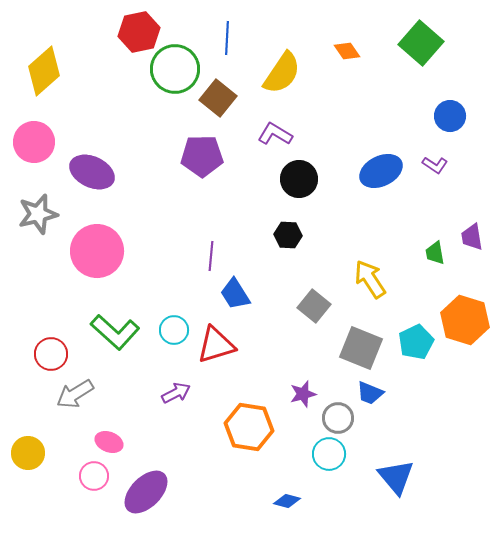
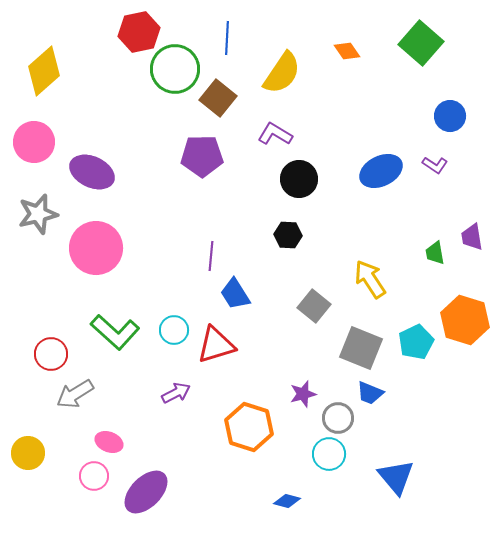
pink circle at (97, 251): moved 1 px left, 3 px up
orange hexagon at (249, 427): rotated 9 degrees clockwise
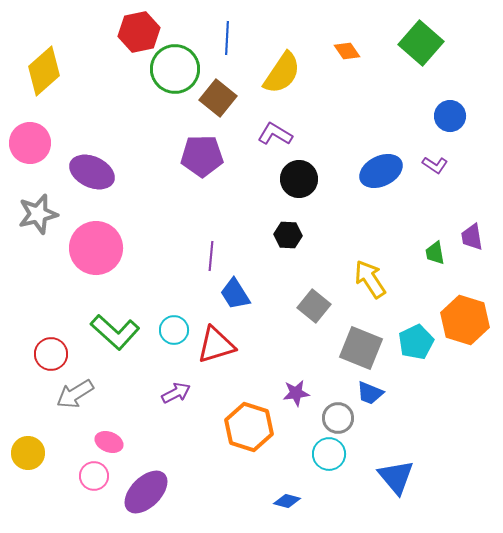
pink circle at (34, 142): moved 4 px left, 1 px down
purple star at (303, 394): moved 7 px left, 1 px up; rotated 8 degrees clockwise
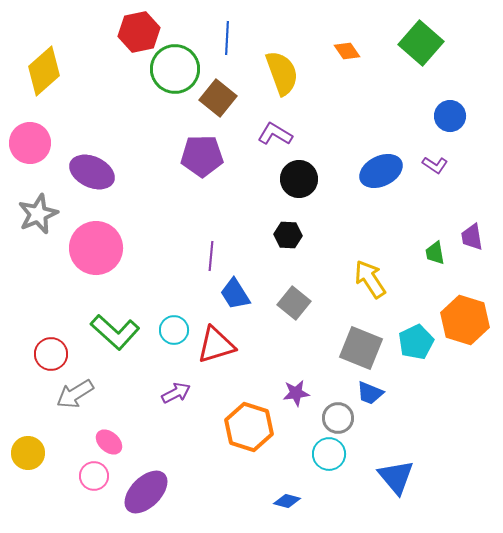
yellow semicircle at (282, 73): rotated 54 degrees counterclockwise
gray star at (38, 214): rotated 9 degrees counterclockwise
gray square at (314, 306): moved 20 px left, 3 px up
pink ellipse at (109, 442): rotated 20 degrees clockwise
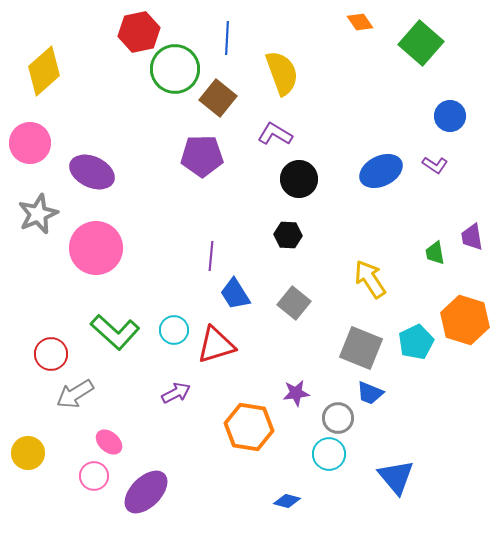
orange diamond at (347, 51): moved 13 px right, 29 px up
orange hexagon at (249, 427): rotated 9 degrees counterclockwise
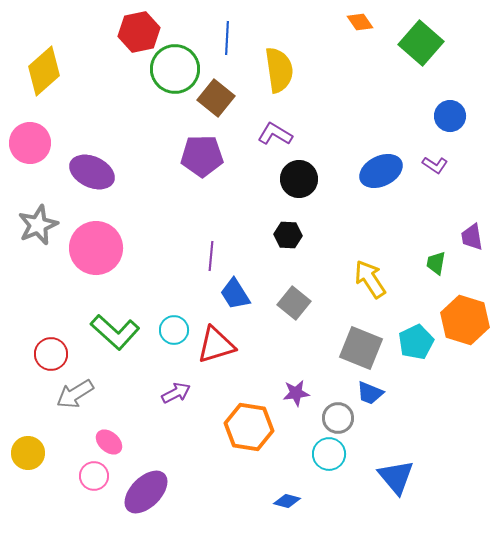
yellow semicircle at (282, 73): moved 3 px left, 3 px up; rotated 12 degrees clockwise
brown square at (218, 98): moved 2 px left
gray star at (38, 214): moved 11 px down
green trapezoid at (435, 253): moved 1 px right, 10 px down; rotated 20 degrees clockwise
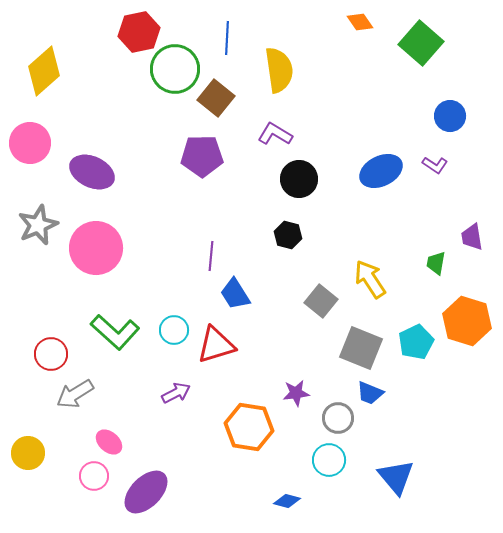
black hexagon at (288, 235): rotated 12 degrees clockwise
gray square at (294, 303): moved 27 px right, 2 px up
orange hexagon at (465, 320): moved 2 px right, 1 px down
cyan circle at (329, 454): moved 6 px down
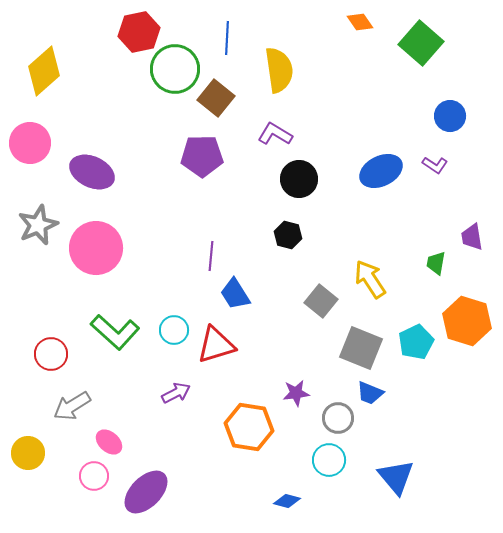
gray arrow at (75, 394): moved 3 px left, 12 px down
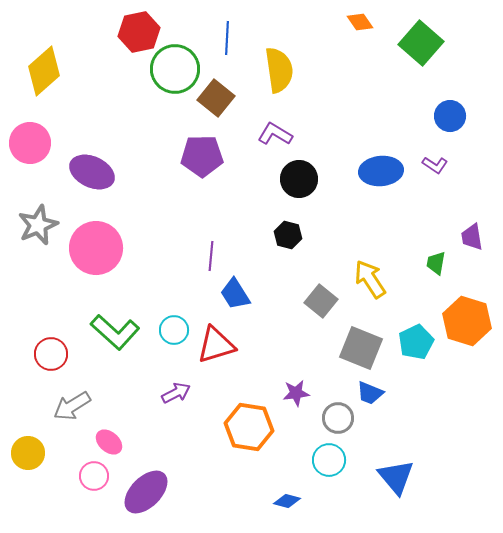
blue ellipse at (381, 171): rotated 21 degrees clockwise
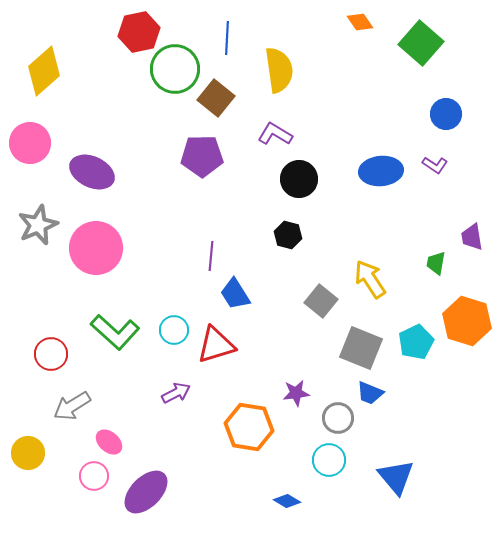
blue circle at (450, 116): moved 4 px left, 2 px up
blue diamond at (287, 501): rotated 16 degrees clockwise
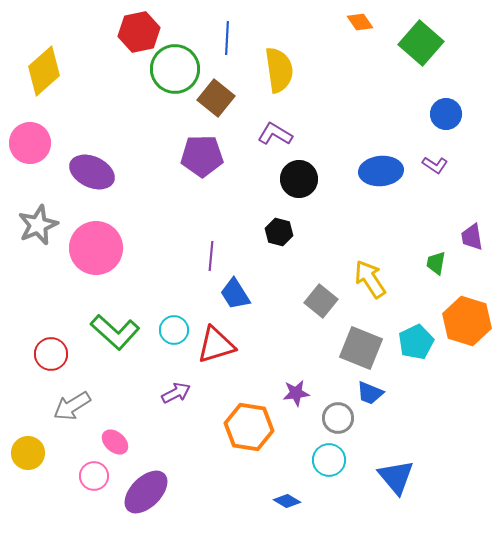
black hexagon at (288, 235): moved 9 px left, 3 px up
pink ellipse at (109, 442): moved 6 px right
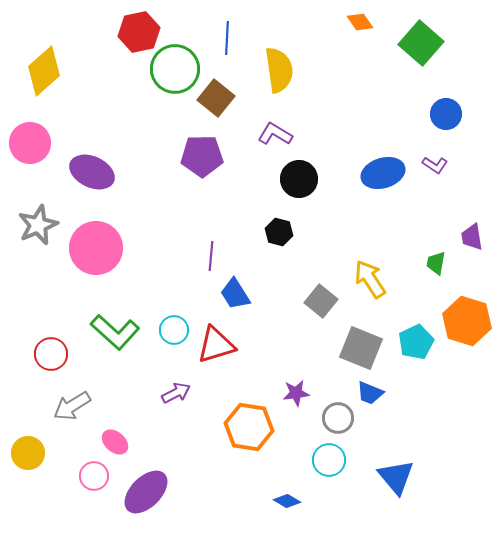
blue ellipse at (381, 171): moved 2 px right, 2 px down; rotated 12 degrees counterclockwise
